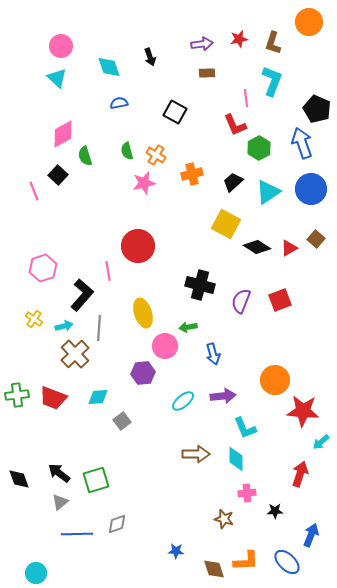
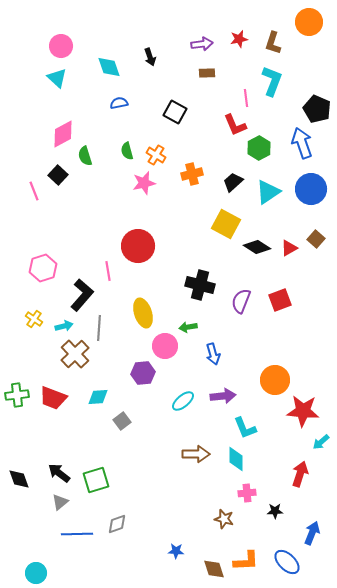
blue arrow at (311, 535): moved 1 px right, 2 px up
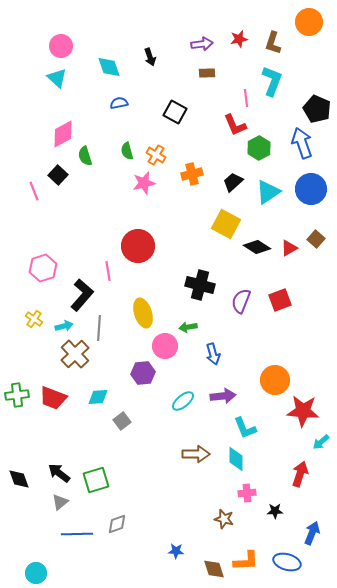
blue ellipse at (287, 562): rotated 28 degrees counterclockwise
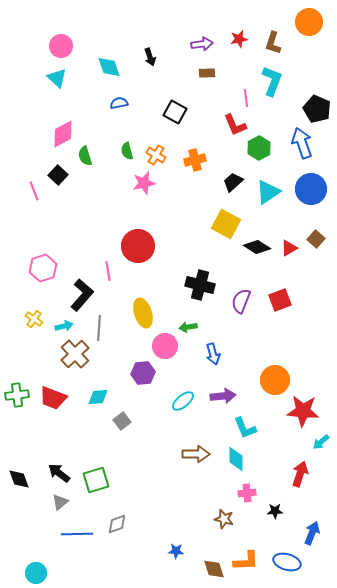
orange cross at (192, 174): moved 3 px right, 14 px up
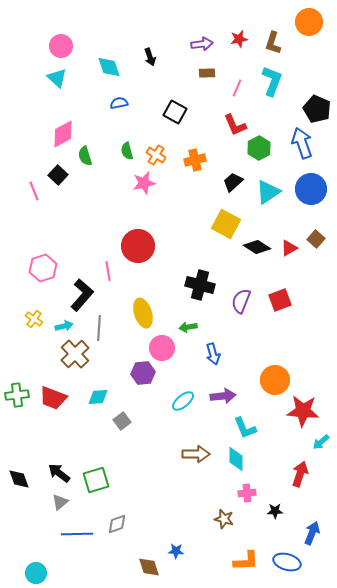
pink line at (246, 98): moved 9 px left, 10 px up; rotated 30 degrees clockwise
pink circle at (165, 346): moved 3 px left, 2 px down
brown diamond at (214, 569): moved 65 px left, 2 px up
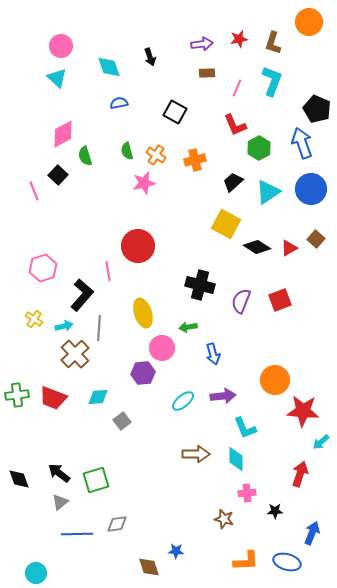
gray diamond at (117, 524): rotated 10 degrees clockwise
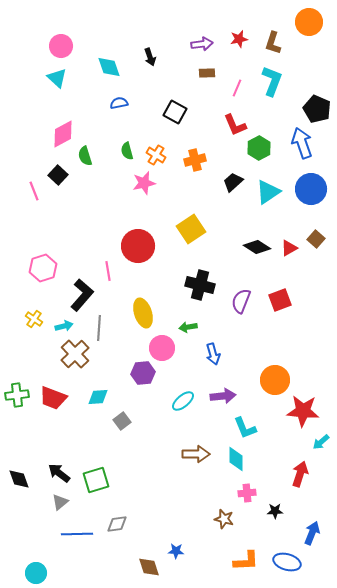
yellow square at (226, 224): moved 35 px left, 5 px down; rotated 28 degrees clockwise
